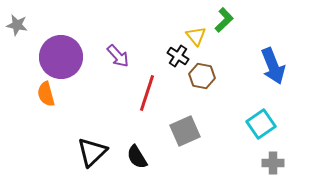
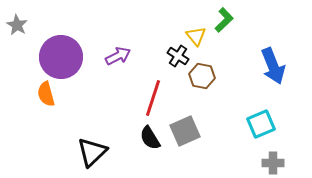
gray star: rotated 20 degrees clockwise
purple arrow: rotated 75 degrees counterclockwise
red line: moved 6 px right, 5 px down
cyan square: rotated 12 degrees clockwise
black semicircle: moved 13 px right, 19 px up
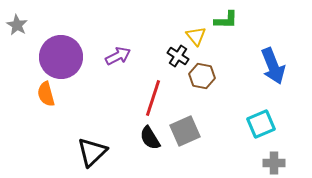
green L-shape: moved 2 px right; rotated 45 degrees clockwise
gray cross: moved 1 px right
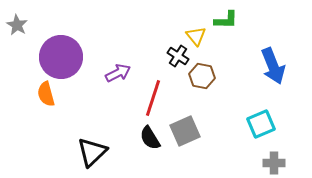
purple arrow: moved 17 px down
